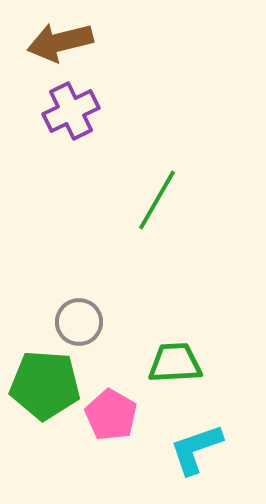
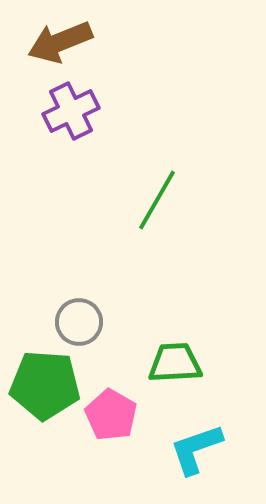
brown arrow: rotated 8 degrees counterclockwise
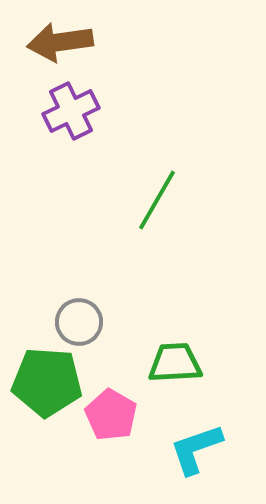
brown arrow: rotated 14 degrees clockwise
green pentagon: moved 2 px right, 3 px up
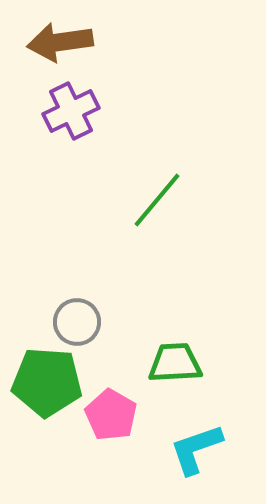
green line: rotated 10 degrees clockwise
gray circle: moved 2 px left
